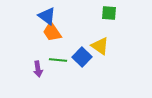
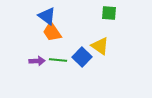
purple arrow: moved 1 px left, 8 px up; rotated 84 degrees counterclockwise
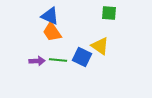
blue triangle: moved 3 px right; rotated 12 degrees counterclockwise
blue square: rotated 18 degrees counterclockwise
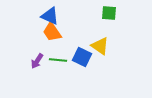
purple arrow: rotated 126 degrees clockwise
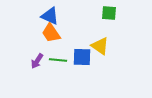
orange trapezoid: moved 1 px left, 1 px down
blue square: rotated 24 degrees counterclockwise
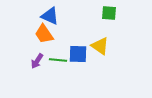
orange trapezoid: moved 7 px left, 1 px down
blue square: moved 4 px left, 3 px up
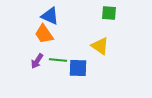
blue square: moved 14 px down
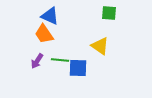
green line: moved 2 px right
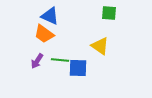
orange trapezoid: rotated 20 degrees counterclockwise
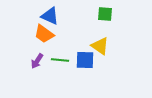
green square: moved 4 px left, 1 px down
blue square: moved 7 px right, 8 px up
